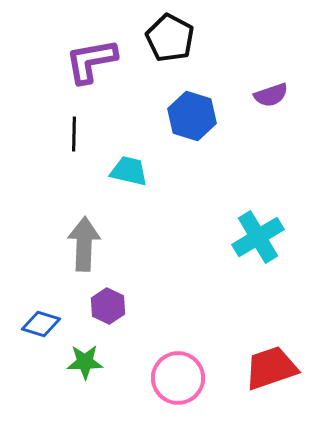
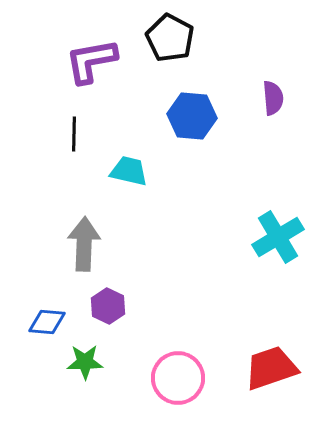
purple semicircle: moved 2 px right, 3 px down; rotated 76 degrees counterclockwise
blue hexagon: rotated 12 degrees counterclockwise
cyan cross: moved 20 px right
blue diamond: moved 6 px right, 2 px up; rotated 12 degrees counterclockwise
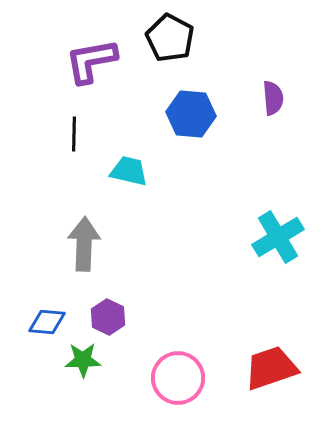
blue hexagon: moved 1 px left, 2 px up
purple hexagon: moved 11 px down
green star: moved 2 px left, 2 px up
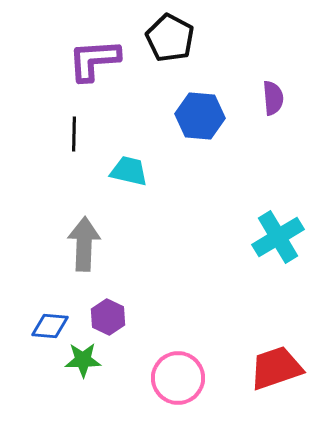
purple L-shape: moved 3 px right, 1 px up; rotated 6 degrees clockwise
blue hexagon: moved 9 px right, 2 px down
blue diamond: moved 3 px right, 4 px down
red trapezoid: moved 5 px right
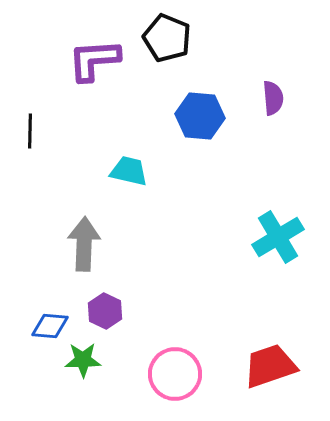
black pentagon: moved 3 px left; rotated 6 degrees counterclockwise
black line: moved 44 px left, 3 px up
purple hexagon: moved 3 px left, 6 px up
red trapezoid: moved 6 px left, 2 px up
pink circle: moved 3 px left, 4 px up
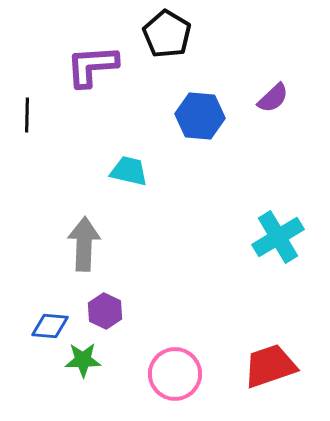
black pentagon: moved 4 px up; rotated 9 degrees clockwise
purple L-shape: moved 2 px left, 6 px down
purple semicircle: rotated 52 degrees clockwise
black line: moved 3 px left, 16 px up
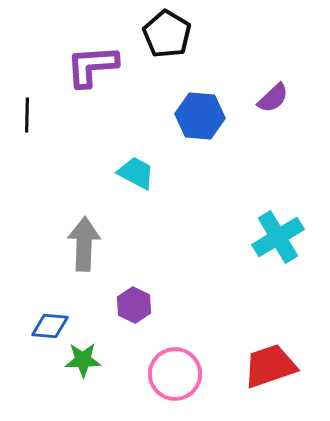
cyan trapezoid: moved 7 px right, 2 px down; rotated 15 degrees clockwise
purple hexagon: moved 29 px right, 6 px up
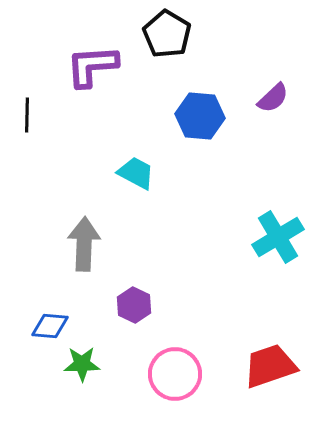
green star: moved 1 px left, 4 px down
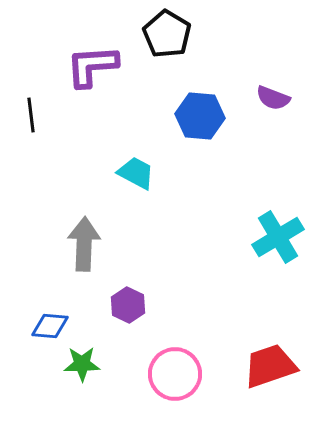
purple semicircle: rotated 64 degrees clockwise
black line: moved 4 px right; rotated 8 degrees counterclockwise
purple hexagon: moved 6 px left
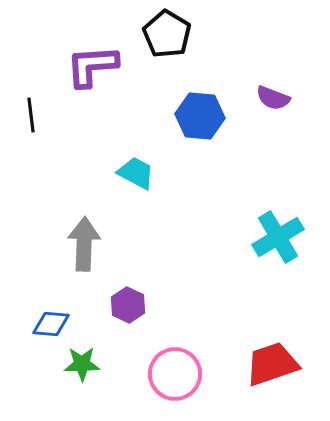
blue diamond: moved 1 px right, 2 px up
red trapezoid: moved 2 px right, 2 px up
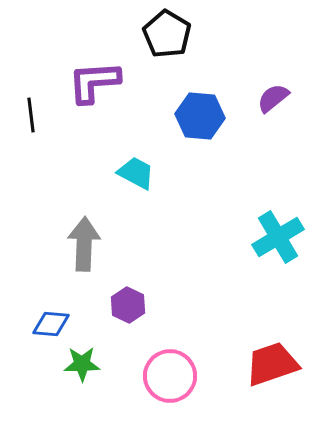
purple L-shape: moved 2 px right, 16 px down
purple semicircle: rotated 120 degrees clockwise
pink circle: moved 5 px left, 2 px down
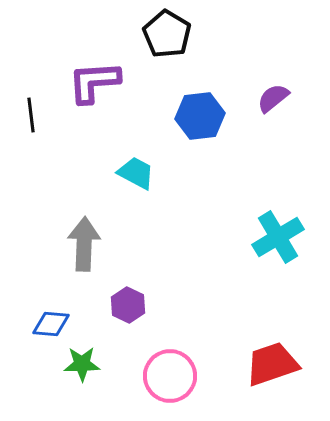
blue hexagon: rotated 12 degrees counterclockwise
